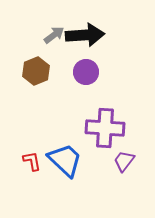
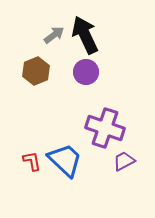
black arrow: rotated 111 degrees counterclockwise
purple cross: rotated 15 degrees clockwise
purple trapezoid: rotated 25 degrees clockwise
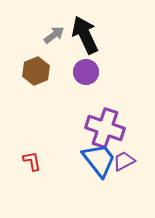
blue trapezoid: moved 34 px right; rotated 9 degrees clockwise
